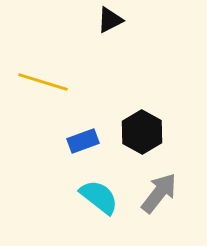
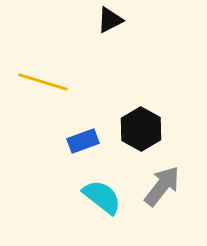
black hexagon: moved 1 px left, 3 px up
gray arrow: moved 3 px right, 7 px up
cyan semicircle: moved 3 px right
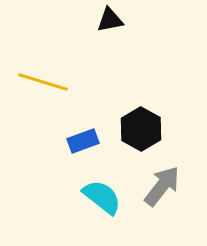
black triangle: rotated 16 degrees clockwise
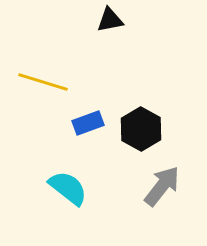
blue rectangle: moved 5 px right, 18 px up
cyan semicircle: moved 34 px left, 9 px up
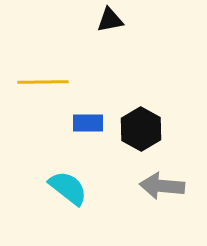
yellow line: rotated 18 degrees counterclockwise
blue rectangle: rotated 20 degrees clockwise
gray arrow: rotated 123 degrees counterclockwise
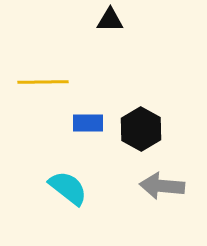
black triangle: rotated 12 degrees clockwise
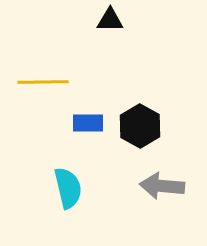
black hexagon: moved 1 px left, 3 px up
cyan semicircle: rotated 39 degrees clockwise
